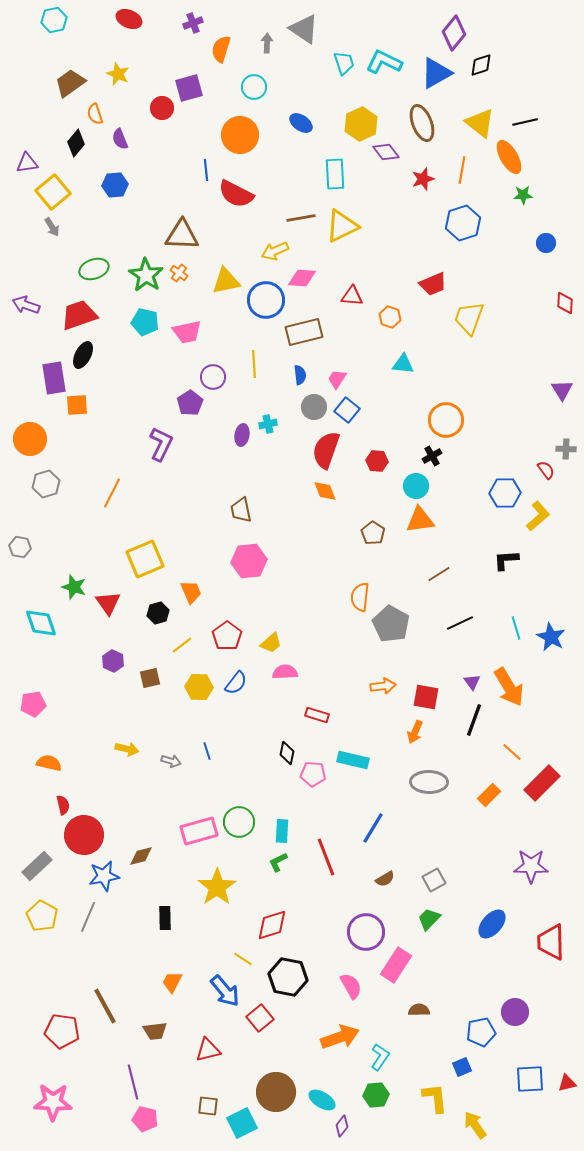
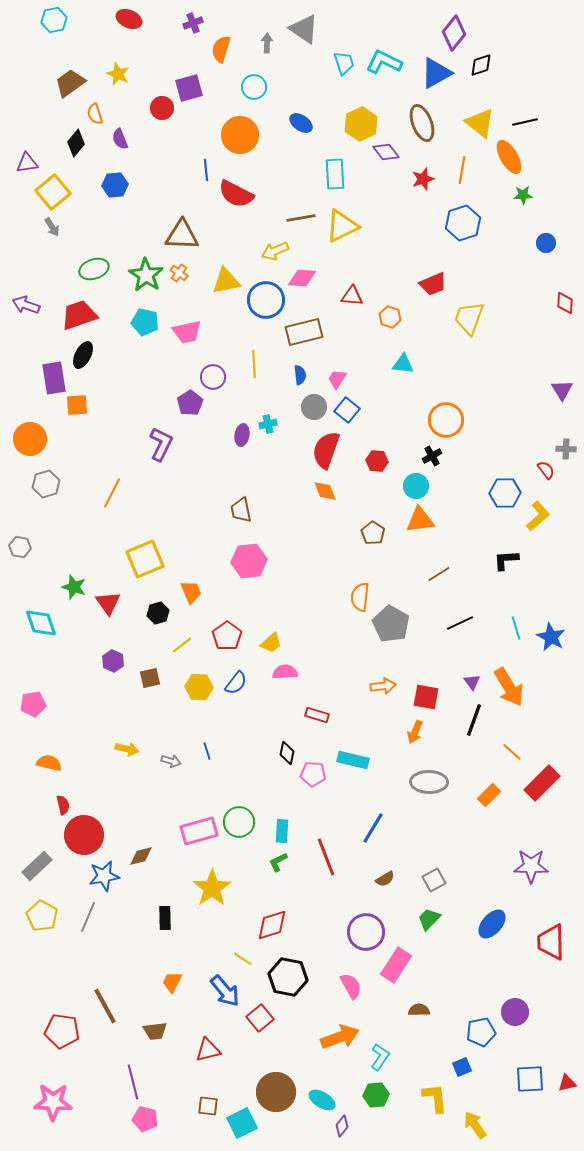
yellow star at (217, 887): moved 5 px left, 1 px down
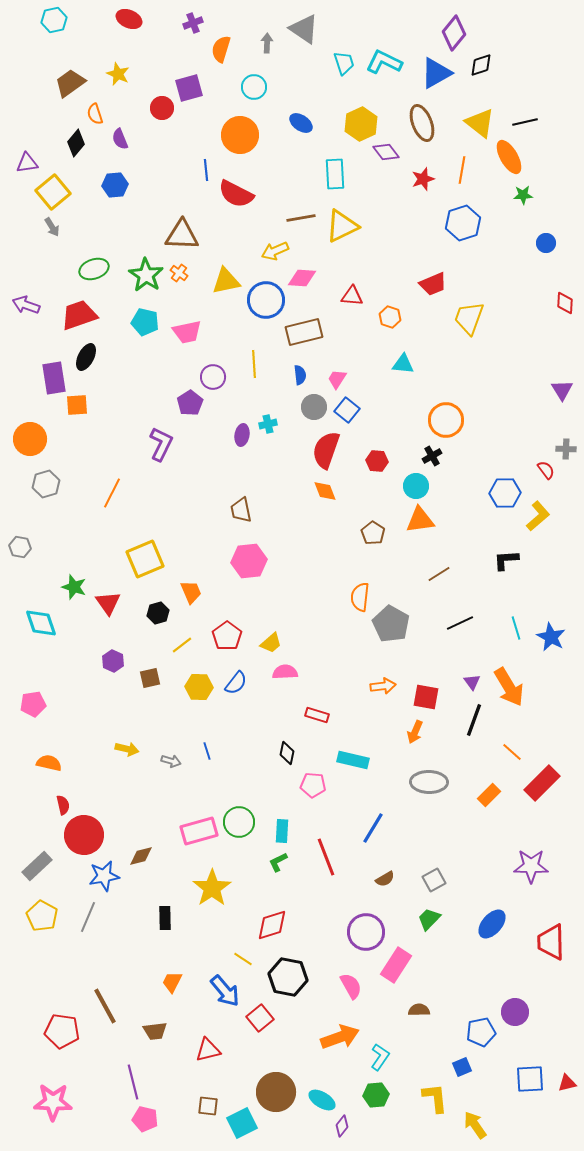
black ellipse at (83, 355): moved 3 px right, 2 px down
pink pentagon at (313, 774): moved 11 px down
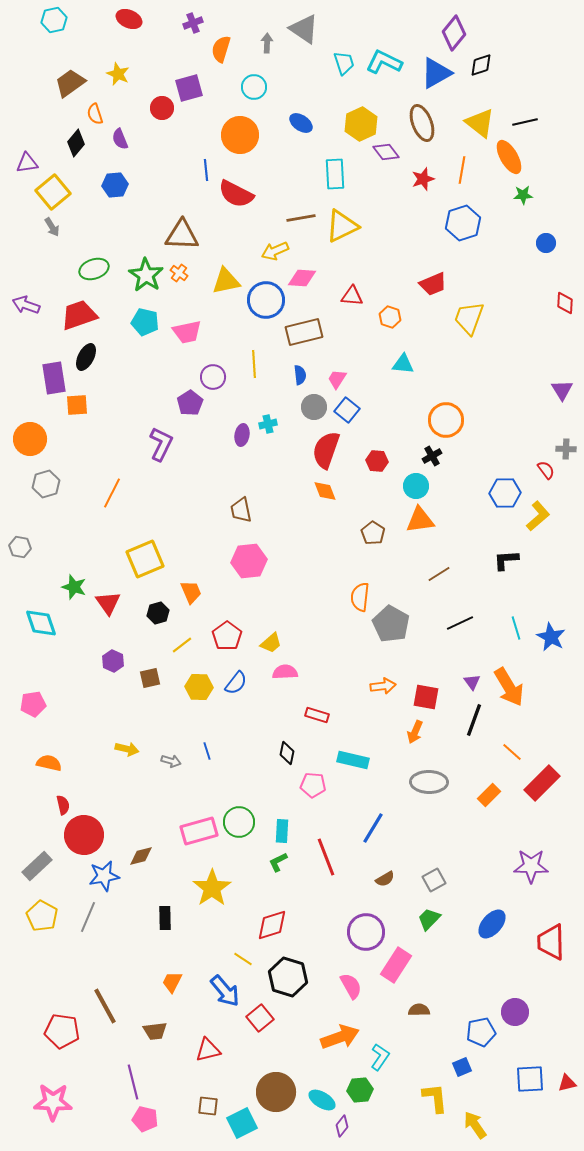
black hexagon at (288, 977): rotated 6 degrees clockwise
green hexagon at (376, 1095): moved 16 px left, 5 px up
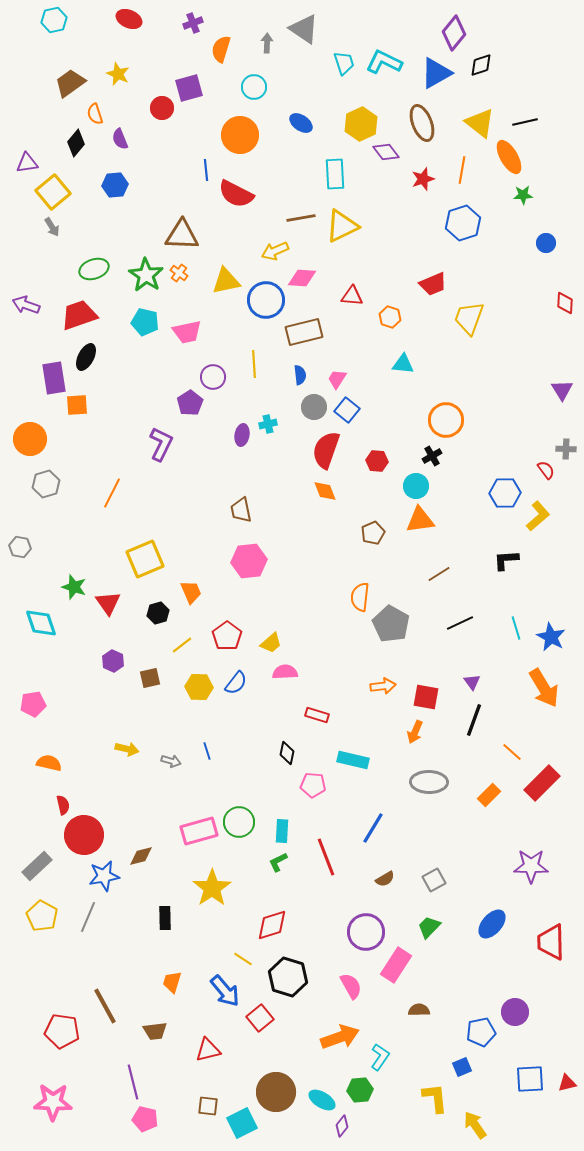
brown pentagon at (373, 533): rotated 15 degrees clockwise
orange arrow at (509, 687): moved 35 px right, 1 px down
green trapezoid at (429, 919): moved 8 px down
orange trapezoid at (172, 982): rotated 10 degrees counterclockwise
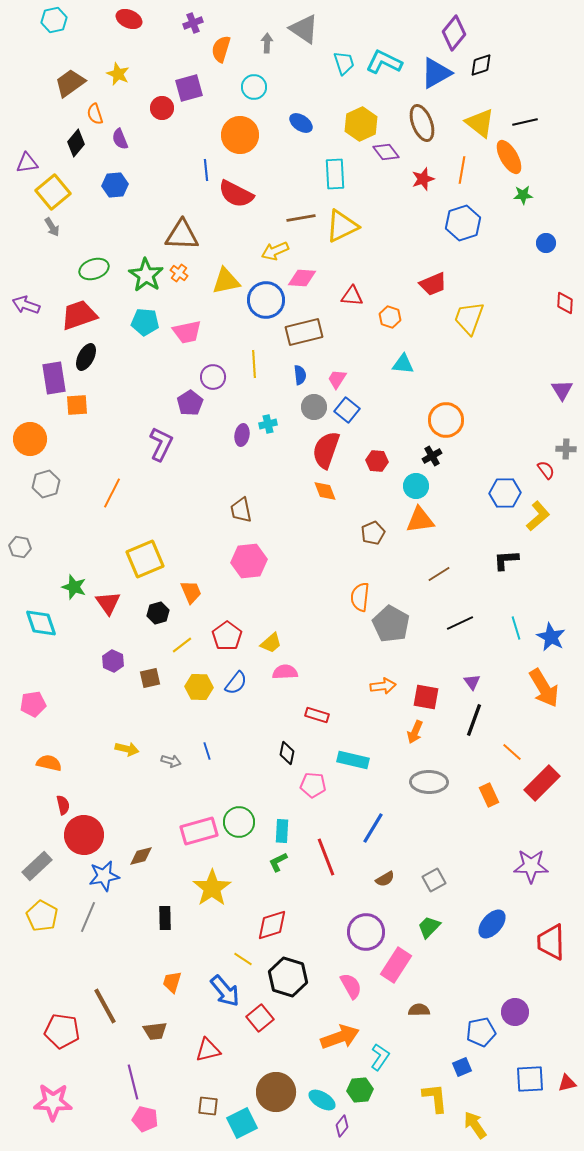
cyan pentagon at (145, 322): rotated 8 degrees counterclockwise
orange rectangle at (489, 795): rotated 70 degrees counterclockwise
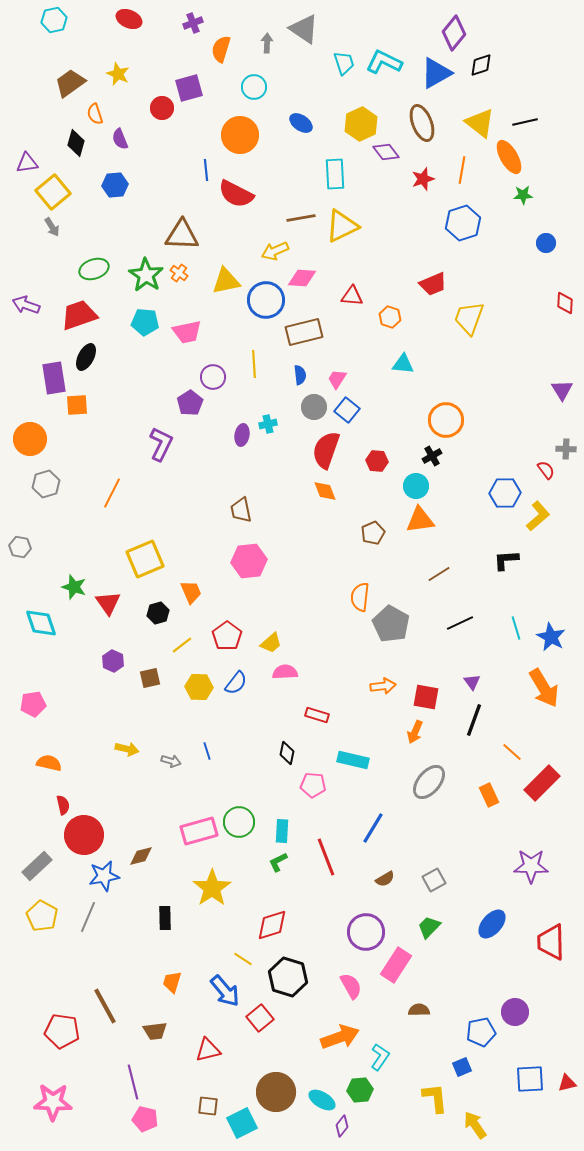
black diamond at (76, 143): rotated 24 degrees counterclockwise
gray ellipse at (429, 782): rotated 51 degrees counterclockwise
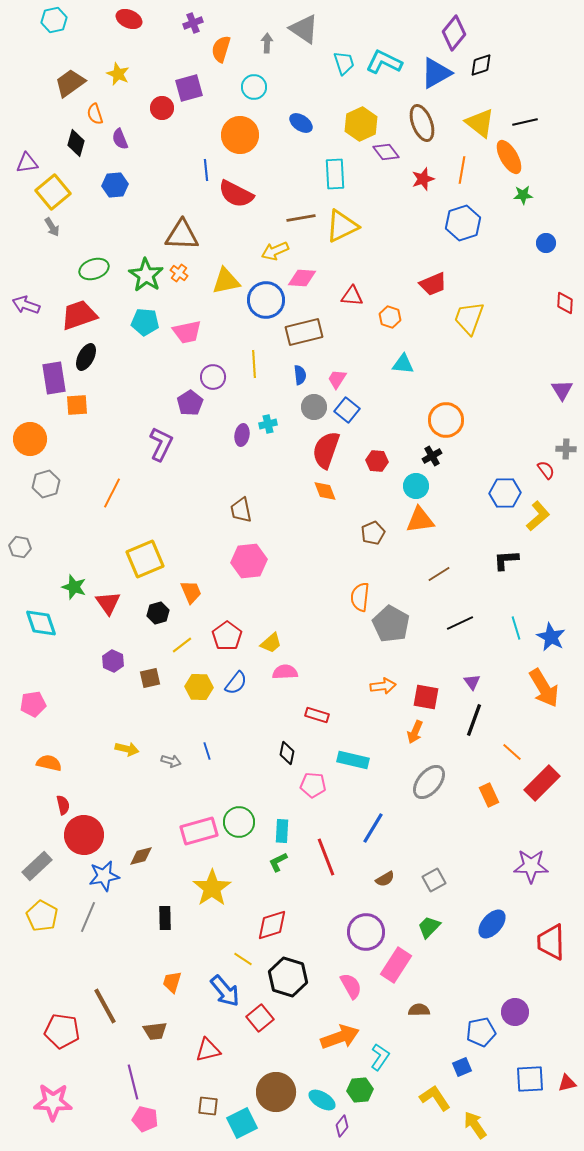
yellow L-shape at (435, 1098): rotated 28 degrees counterclockwise
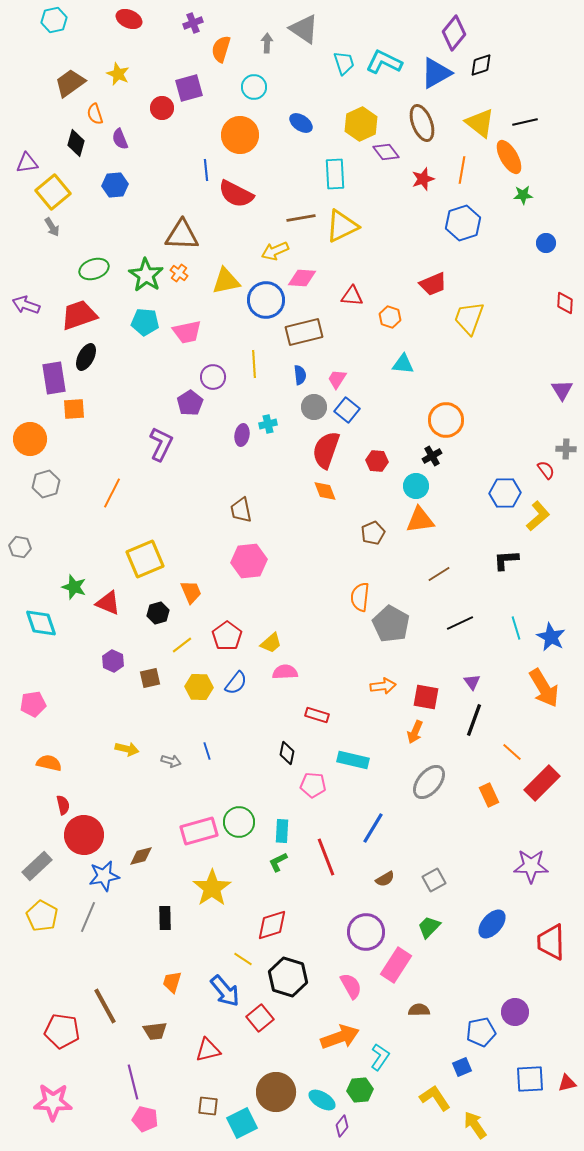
orange square at (77, 405): moved 3 px left, 4 px down
red triangle at (108, 603): rotated 32 degrees counterclockwise
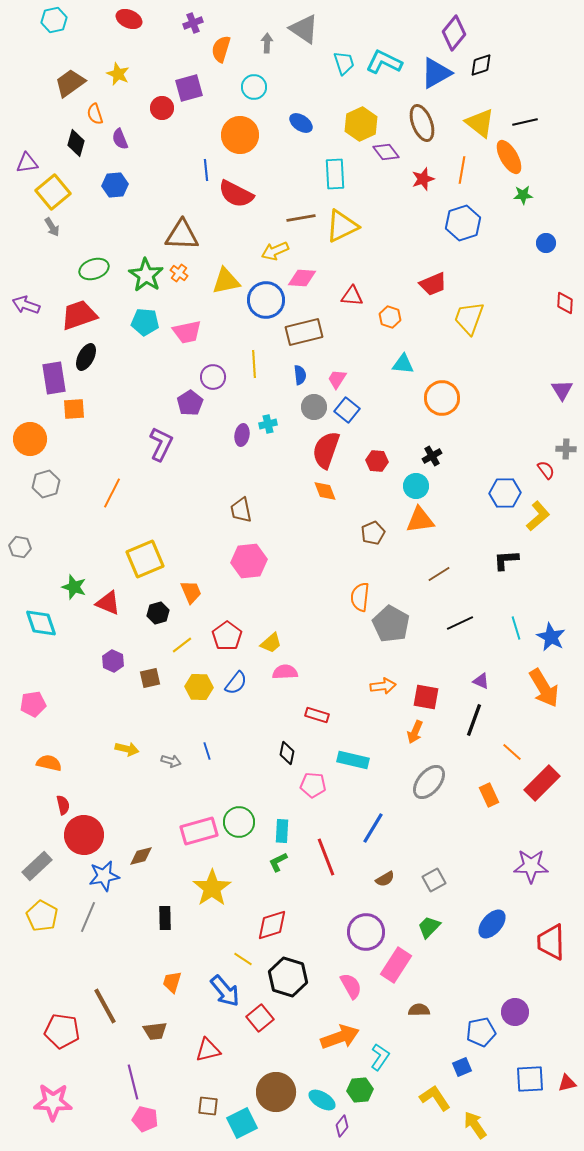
orange circle at (446, 420): moved 4 px left, 22 px up
purple triangle at (472, 682): moved 9 px right, 1 px up; rotated 30 degrees counterclockwise
